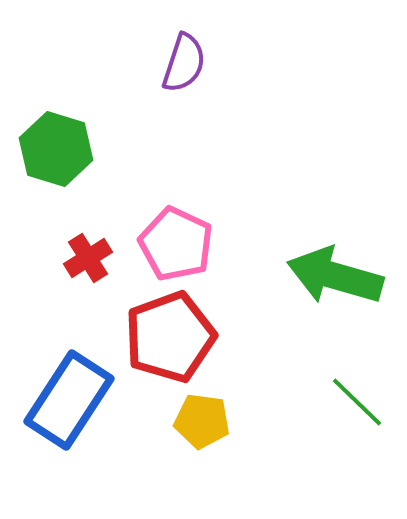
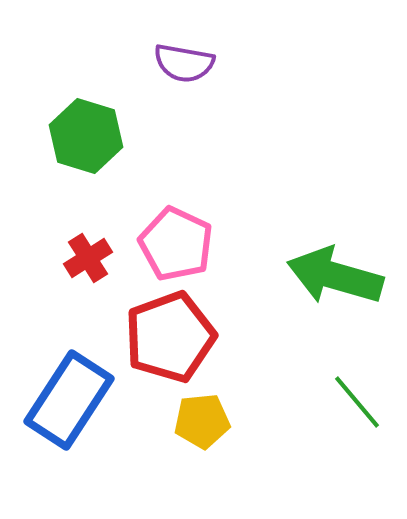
purple semicircle: rotated 82 degrees clockwise
green hexagon: moved 30 px right, 13 px up
green line: rotated 6 degrees clockwise
yellow pentagon: rotated 14 degrees counterclockwise
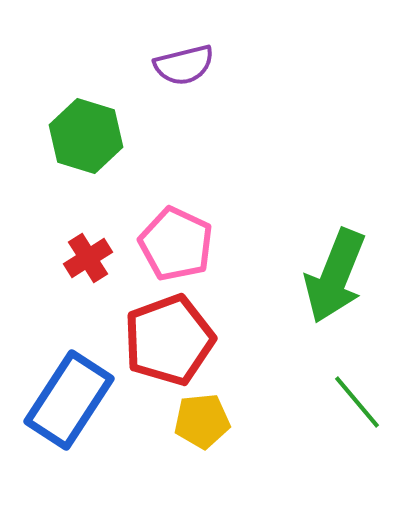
purple semicircle: moved 2 px down; rotated 24 degrees counterclockwise
green arrow: rotated 84 degrees counterclockwise
red pentagon: moved 1 px left, 3 px down
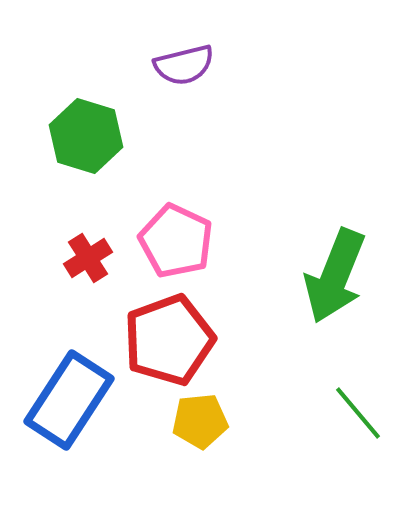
pink pentagon: moved 3 px up
green line: moved 1 px right, 11 px down
yellow pentagon: moved 2 px left
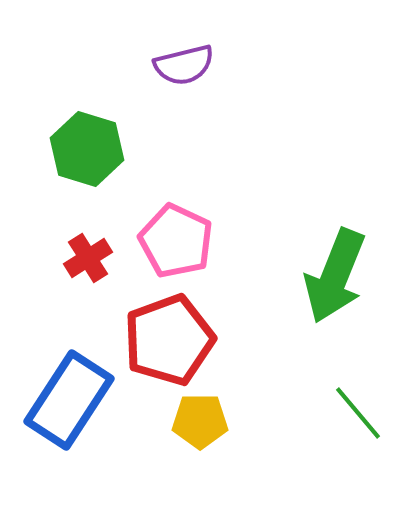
green hexagon: moved 1 px right, 13 px down
yellow pentagon: rotated 6 degrees clockwise
